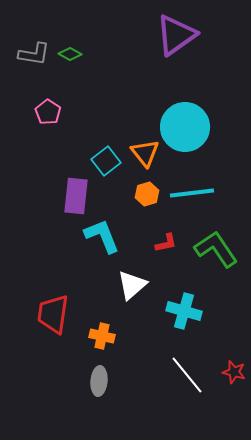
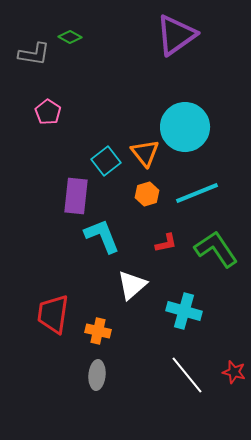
green diamond: moved 17 px up
cyan line: moved 5 px right; rotated 15 degrees counterclockwise
orange cross: moved 4 px left, 5 px up
gray ellipse: moved 2 px left, 6 px up
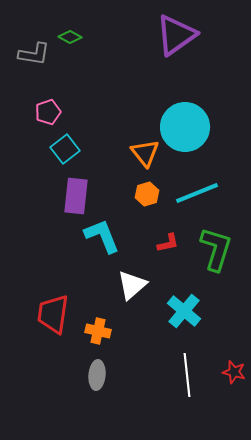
pink pentagon: rotated 20 degrees clockwise
cyan square: moved 41 px left, 12 px up
red L-shape: moved 2 px right
green L-shape: rotated 51 degrees clockwise
cyan cross: rotated 24 degrees clockwise
white line: rotated 33 degrees clockwise
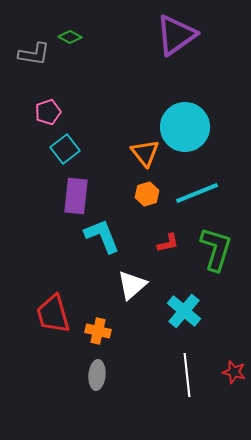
red trapezoid: rotated 24 degrees counterclockwise
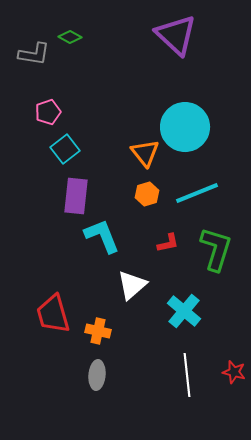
purple triangle: rotated 42 degrees counterclockwise
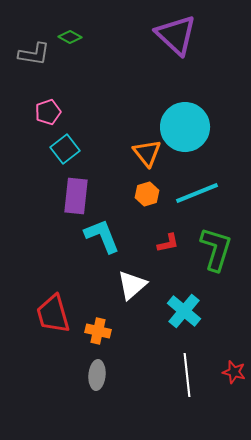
orange triangle: moved 2 px right
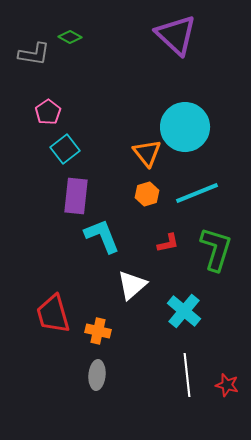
pink pentagon: rotated 15 degrees counterclockwise
red star: moved 7 px left, 13 px down
